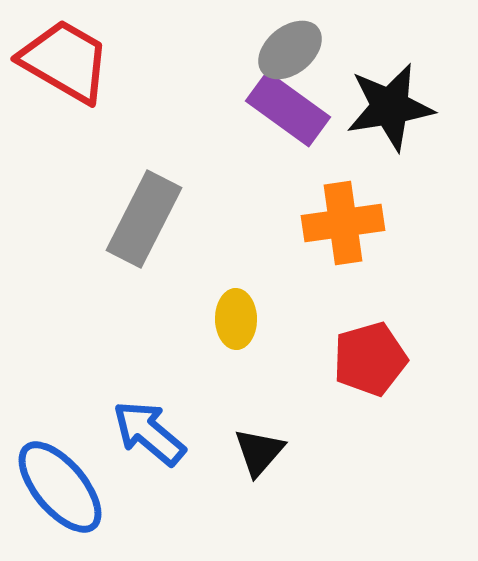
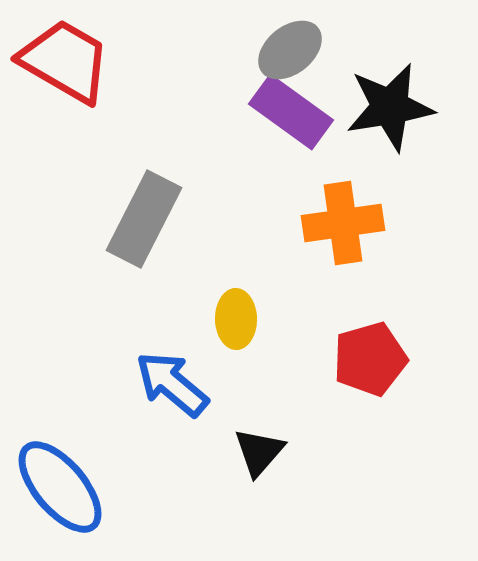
purple rectangle: moved 3 px right, 3 px down
blue arrow: moved 23 px right, 49 px up
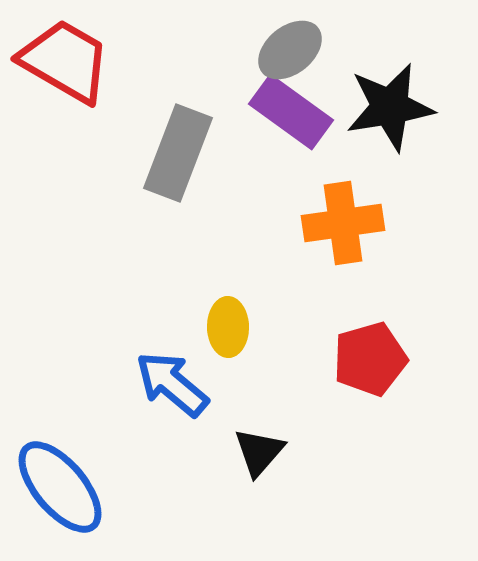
gray rectangle: moved 34 px right, 66 px up; rotated 6 degrees counterclockwise
yellow ellipse: moved 8 px left, 8 px down
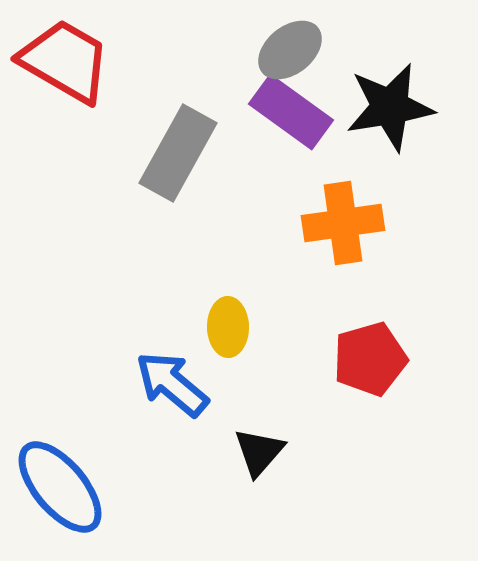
gray rectangle: rotated 8 degrees clockwise
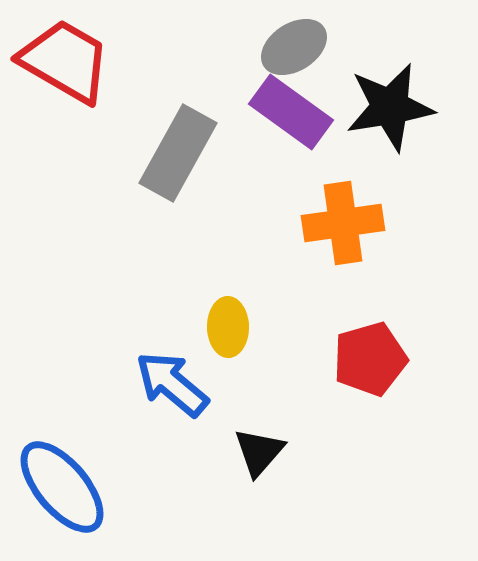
gray ellipse: moved 4 px right, 3 px up; rotated 6 degrees clockwise
blue ellipse: moved 2 px right
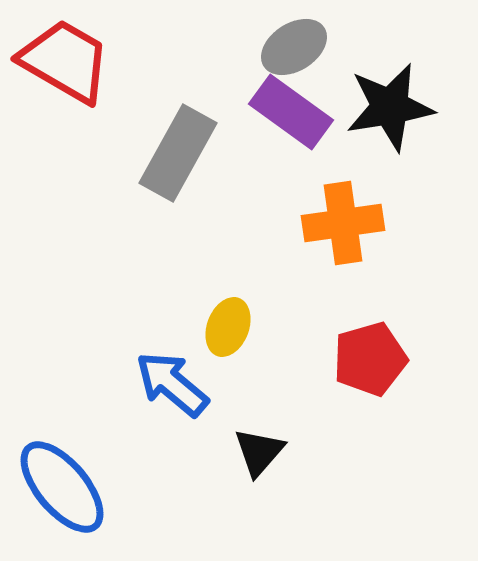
yellow ellipse: rotated 22 degrees clockwise
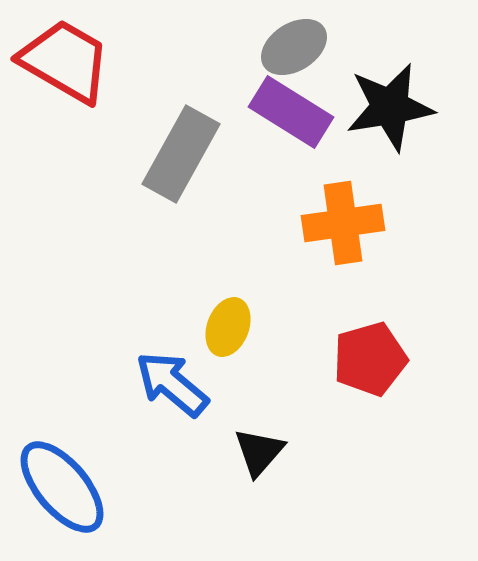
purple rectangle: rotated 4 degrees counterclockwise
gray rectangle: moved 3 px right, 1 px down
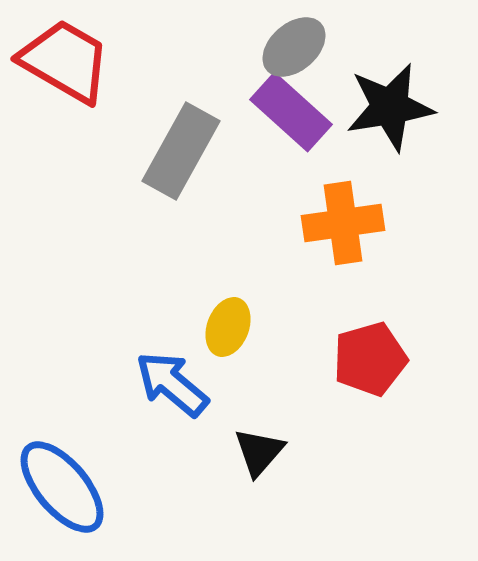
gray ellipse: rotated 8 degrees counterclockwise
purple rectangle: rotated 10 degrees clockwise
gray rectangle: moved 3 px up
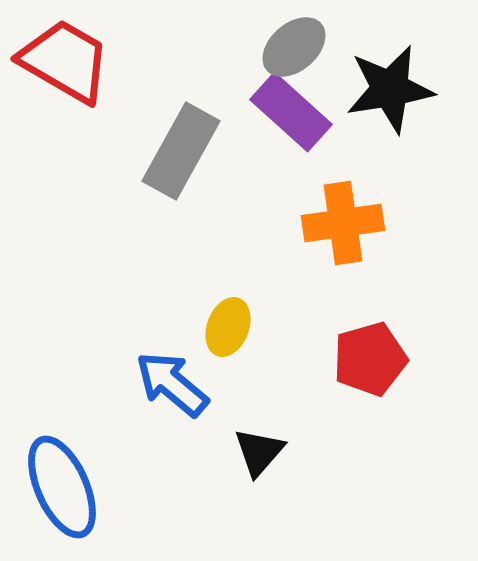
black star: moved 18 px up
blue ellipse: rotated 16 degrees clockwise
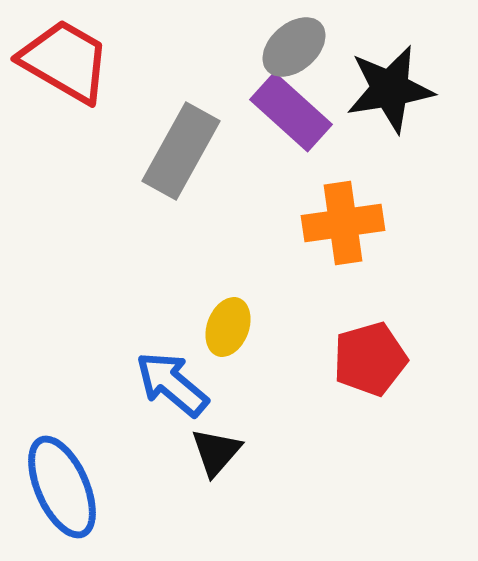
black triangle: moved 43 px left
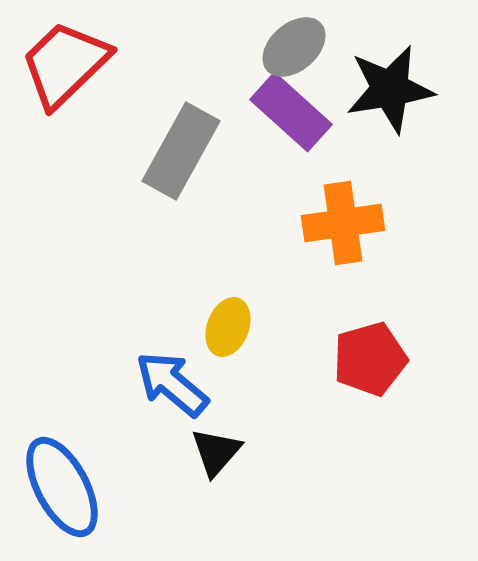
red trapezoid: moved 3 px down; rotated 74 degrees counterclockwise
blue ellipse: rotated 4 degrees counterclockwise
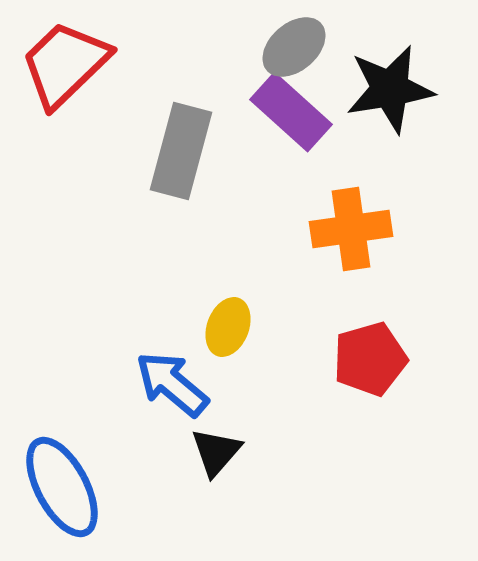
gray rectangle: rotated 14 degrees counterclockwise
orange cross: moved 8 px right, 6 px down
